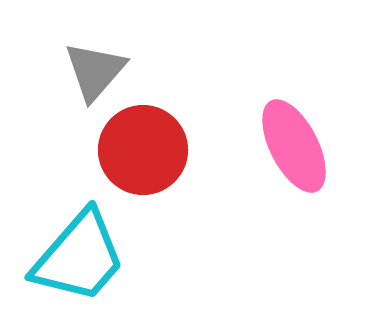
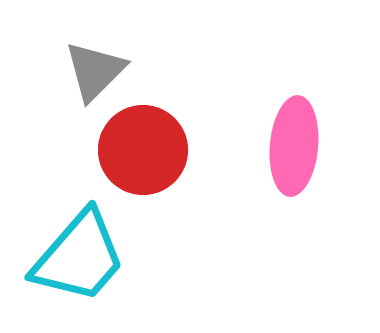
gray triangle: rotated 4 degrees clockwise
pink ellipse: rotated 32 degrees clockwise
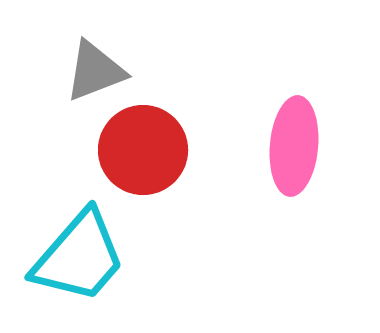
gray triangle: rotated 24 degrees clockwise
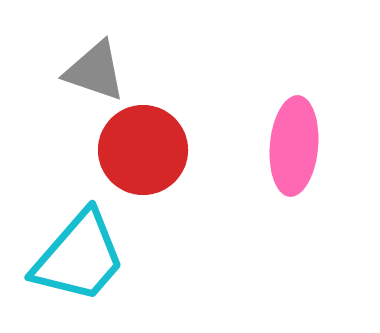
gray triangle: rotated 40 degrees clockwise
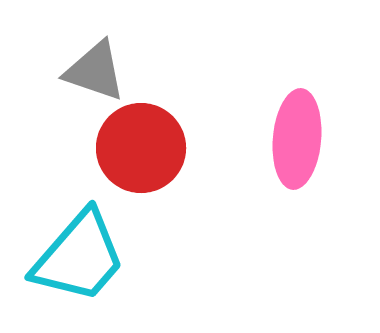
pink ellipse: moved 3 px right, 7 px up
red circle: moved 2 px left, 2 px up
